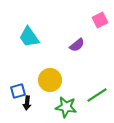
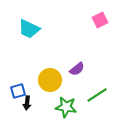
cyan trapezoid: moved 8 px up; rotated 30 degrees counterclockwise
purple semicircle: moved 24 px down
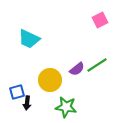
cyan trapezoid: moved 10 px down
blue square: moved 1 px left, 1 px down
green line: moved 30 px up
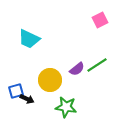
blue square: moved 1 px left, 1 px up
black arrow: moved 4 px up; rotated 72 degrees counterclockwise
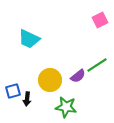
purple semicircle: moved 1 px right, 7 px down
blue square: moved 3 px left
black arrow: rotated 72 degrees clockwise
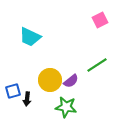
cyan trapezoid: moved 1 px right, 2 px up
purple semicircle: moved 7 px left, 5 px down
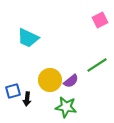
cyan trapezoid: moved 2 px left, 1 px down
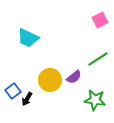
green line: moved 1 px right, 6 px up
purple semicircle: moved 3 px right, 4 px up
blue square: rotated 21 degrees counterclockwise
black arrow: rotated 24 degrees clockwise
green star: moved 29 px right, 7 px up
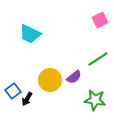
cyan trapezoid: moved 2 px right, 4 px up
